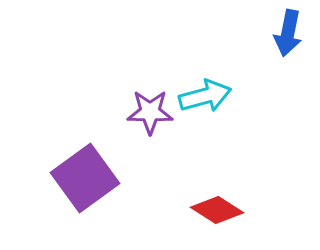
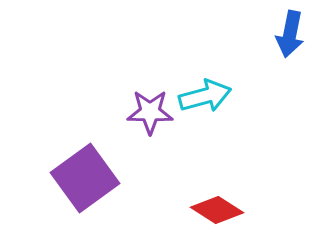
blue arrow: moved 2 px right, 1 px down
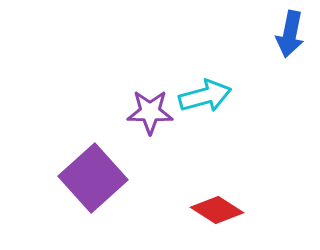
purple square: moved 8 px right; rotated 6 degrees counterclockwise
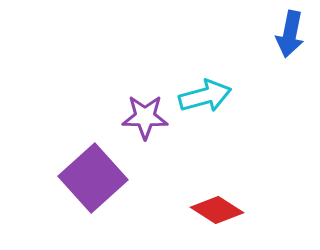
purple star: moved 5 px left, 5 px down
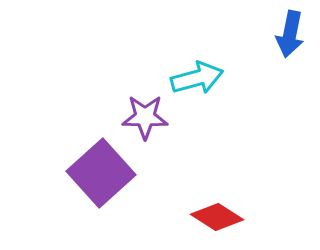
cyan arrow: moved 8 px left, 18 px up
purple square: moved 8 px right, 5 px up
red diamond: moved 7 px down
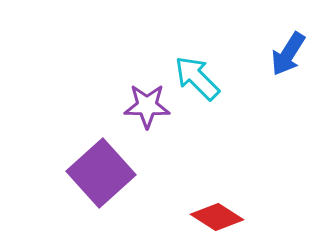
blue arrow: moved 2 px left, 20 px down; rotated 21 degrees clockwise
cyan arrow: rotated 120 degrees counterclockwise
purple star: moved 2 px right, 11 px up
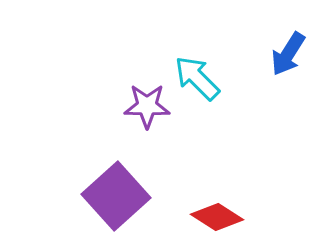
purple square: moved 15 px right, 23 px down
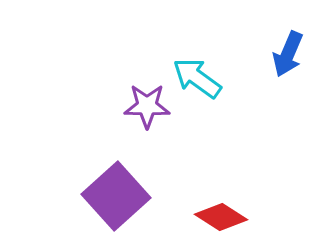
blue arrow: rotated 9 degrees counterclockwise
cyan arrow: rotated 9 degrees counterclockwise
red diamond: moved 4 px right
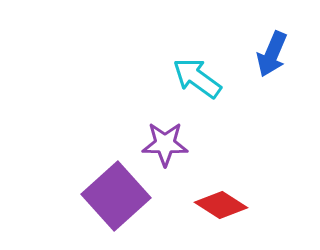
blue arrow: moved 16 px left
purple star: moved 18 px right, 38 px down
red diamond: moved 12 px up
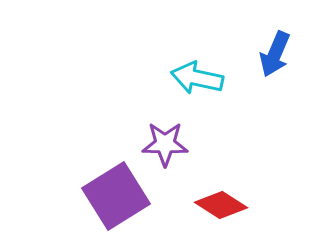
blue arrow: moved 3 px right
cyan arrow: rotated 24 degrees counterclockwise
purple square: rotated 10 degrees clockwise
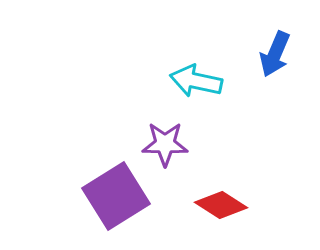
cyan arrow: moved 1 px left, 3 px down
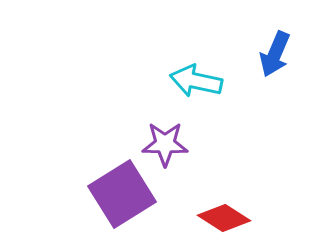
purple square: moved 6 px right, 2 px up
red diamond: moved 3 px right, 13 px down
